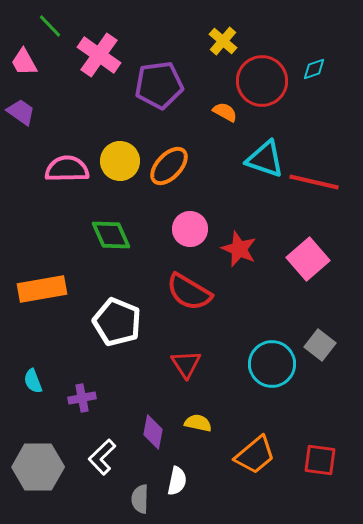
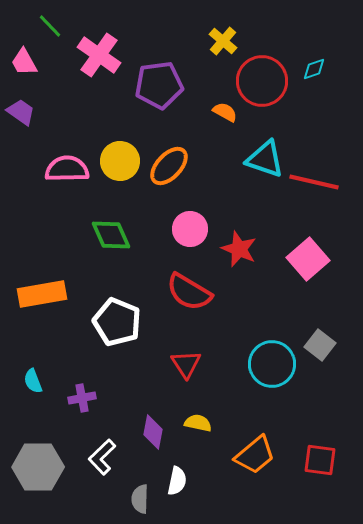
orange rectangle: moved 5 px down
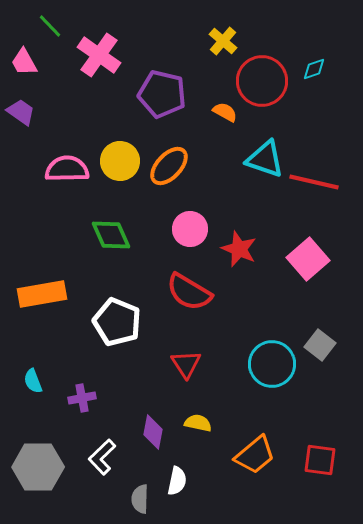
purple pentagon: moved 3 px right, 9 px down; rotated 21 degrees clockwise
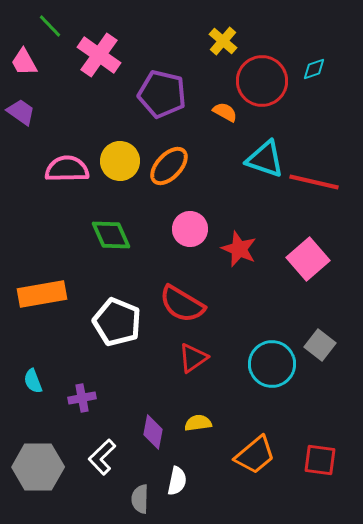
red semicircle: moved 7 px left, 12 px down
red triangle: moved 7 px right, 6 px up; rotated 28 degrees clockwise
yellow semicircle: rotated 20 degrees counterclockwise
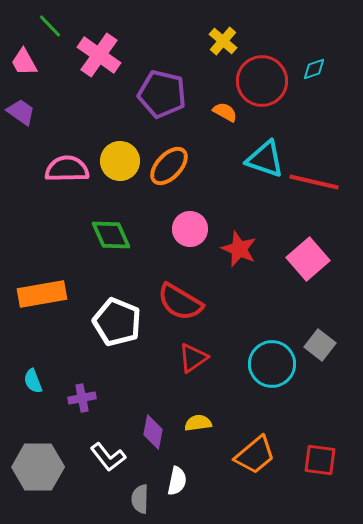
red semicircle: moved 2 px left, 2 px up
white L-shape: moved 6 px right; rotated 84 degrees counterclockwise
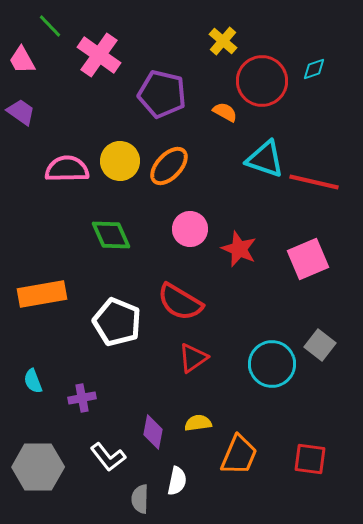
pink trapezoid: moved 2 px left, 2 px up
pink square: rotated 18 degrees clockwise
orange trapezoid: moved 16 px left; rotated 27 degrees counterclockwise
red square: moved 10 px left, 1 px up
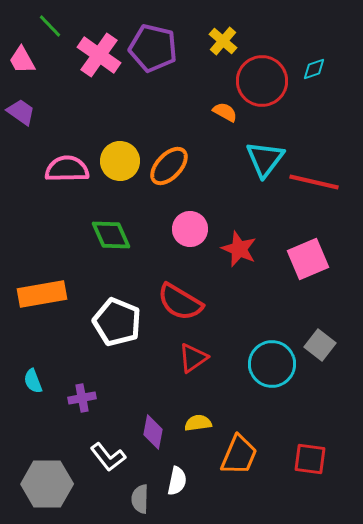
purple pentagon: moved 9 px left, 46 px up
cyan triangle: rotated 48 degrees clockwise
gray hexagon: moved 9 px right, 17 px down
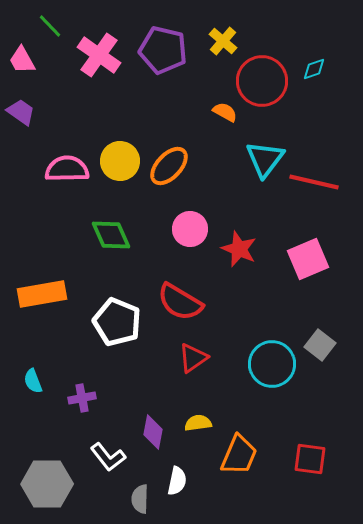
purple pentagon: moved 10 px right, 2 px down
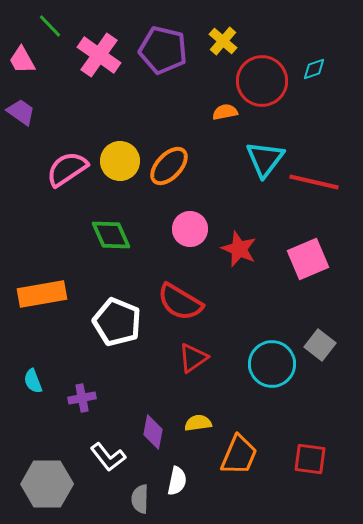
orange semicircle: rotated 40 degrees counterclockwise
pink semicircle: rotated 33 degrees counterclockwise
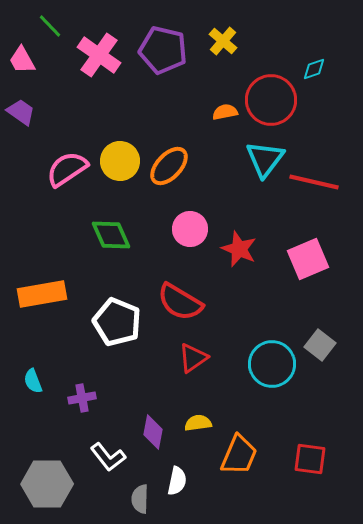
red circle: moved 9 px right, 19 px down
